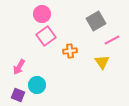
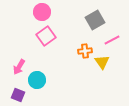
pink circle: moved 2 px up
gray square: moved 1 px left, 1 px up
orange cross: moved 15 px right
cyan circle: moved 5 px up
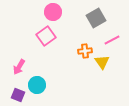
pink circle: moved 11 px right
gray square: moved 1 px right, 2 px up
cyan circle: moved 5 px down
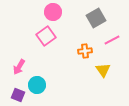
yellow triangle: moved 1 px right, 8 px down
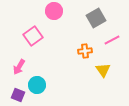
pink circle: moved 1 px right, 1 px up
pink square: moved 13 px left
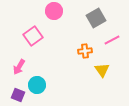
yellow triangle: moved 1 px left
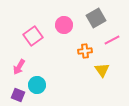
pink circle: moved 10 px right, 14 px down
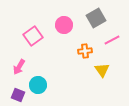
cyan circle: moved 1 px right
